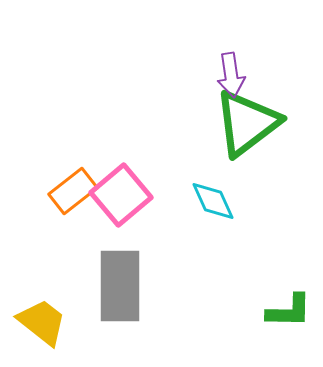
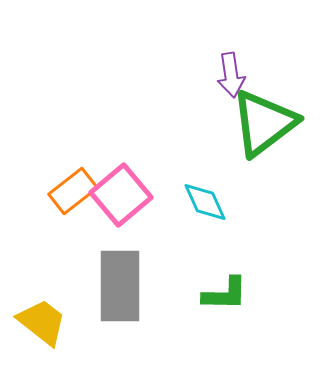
green triangle: moved 17 px right
cyan diamond: moved 8 px left, 1 px down
green L-shape: moved 64 px left, 17 px up
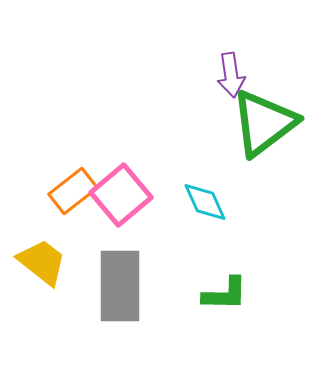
yellow trapezoid: moved 60 px up
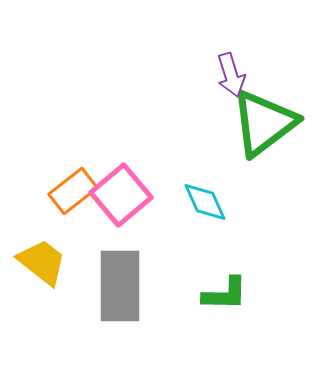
purple arrow: rotated 9 degrees counterclockwise
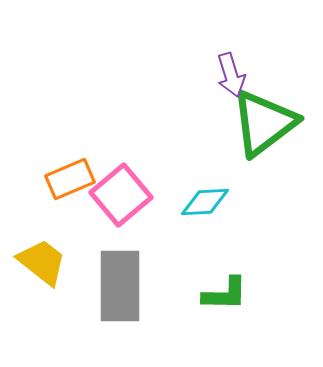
orange rectangle: moved 3 px left, 12 px up; rotated 15 degrees clockwise
cyan diamond: rotated 69 degrees counterclockwise
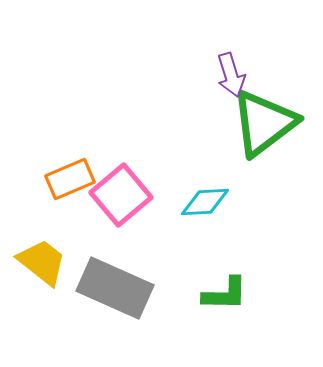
gray rectangle: moved 5 px left, 2 px down; rotated 66 degrees counterclockwise
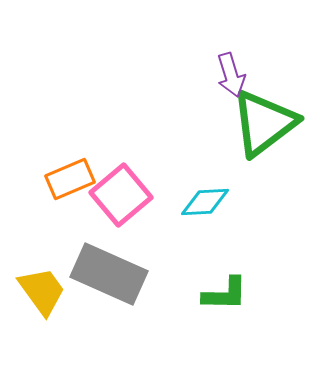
yellow trapezoid: moved 29 px down; rotated 16 degrees clockwise
gray rectangle: moved 6 px left, 14 px up
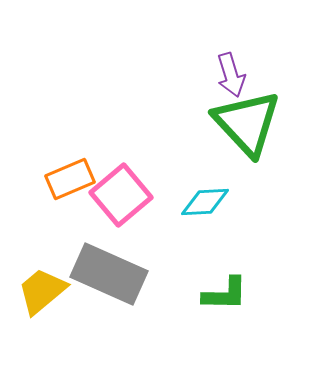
green triangle: moved 17 px left; rotated 36 degrees counterclockwise
yellow trapezoid: rotated 94 degrees counterclockwise
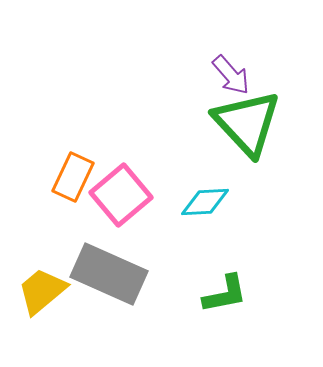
purple arrow: rotated 24 degrees counterclockwise
orange rectangle: moved 3 px right, 2 px up; rotated 42 degrees counterclockwise
green L-shape: rotated 12 degrees counterclockwise
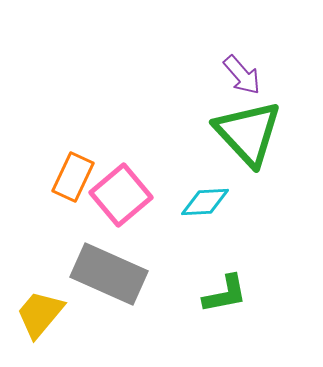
purple arrow: moved 11 px right
green triangle: moved 1 px right, 10 px down
yellow trapezoid: moved 2 px left, 23 px down; rotated 10 degrees counterclockwise
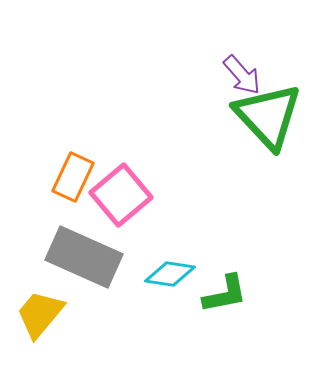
green triangle: moved 20 px right, 17 px up
cyan diamond: moved 35 px left, 72 px down; rotated 12 degrees clockwise
gray rectangle: moved 25 px left, 17 px up
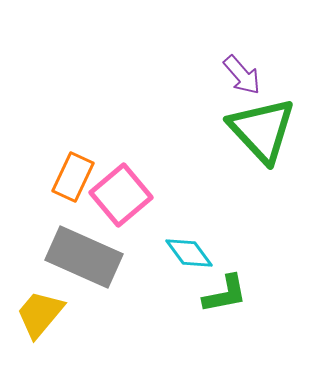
green triangle: moved 6 px left, 14 px down
cyan diamond: moved 19 px right, 21 px up; rotated 45 degrees clockwise
